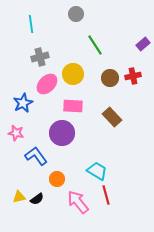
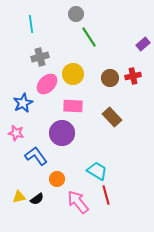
green line: moved 6 px left, 8 px up
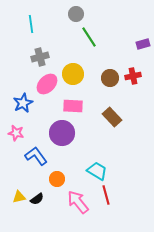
purple rectangle: rotated 24 degrees clockwise
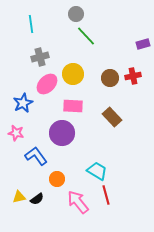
green line: moved 3 px left, 1 px up; rotated 10 degrees counterclockwise
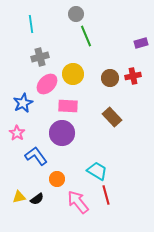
green line: rotated 20 degrees clockwise
purple rectangle: moved 2 px left, 1 px up
pink rectangle: moved 5 px left
pink star: moved 1 px right; rotated 21 degrees clockwise
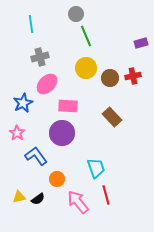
yellow circle: moved 13 px right, 6 px up
cyan trapezoid: moved 1 px left, 3 px up; rotated 40 degrees clockwise
black semicircle: moved 1 px right
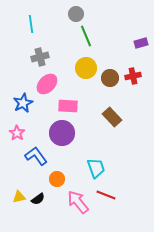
red line: rotated 54 degrees counterclockwise
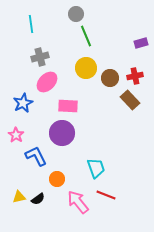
red cross: moved 2 px right
pink ellipse: moved 2 px up
brown rectangle: moved 18 px right, 17 px up
pink star: moved 1 px left, 2 px down
blue L-shape: rotated 10 degrees clockwise
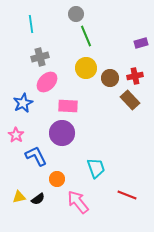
red line: moved 21 px right
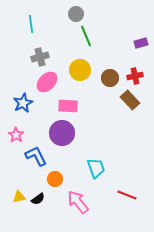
yellow circle: moved 6 px left, 2 px down
orange circle: moved 2 px left
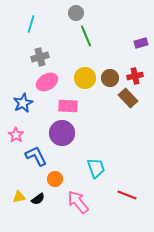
gray circle: moved 1 px up
cyan line: rotated 24 degrees clockwise
yellow circle: moved 5 px right, 8 px down
pink ellipse: rotated 15 degrees clockwise
brown rectangle: moved 2 px left, 2 px up
